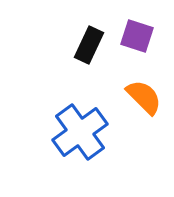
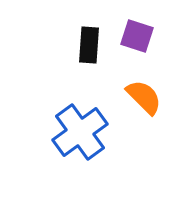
black rectangle: rotated 21 degrees counterclockwise
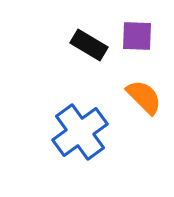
purple square: rotated 16 degrees counterclockwise
black rectangle: rotated 63 degrees counterclockwise
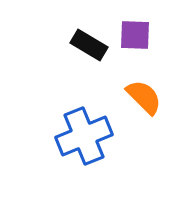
purple square: moved 2 px left, 1 px up
blue cross: moved 4 px right, 4 px down; rotated 14 degrees clockwise
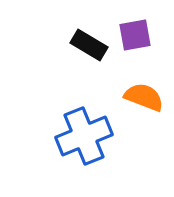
purple square: rotated 12 degrees counterclockwise
orange semicircle: rotated 24 degrees counterclockwise
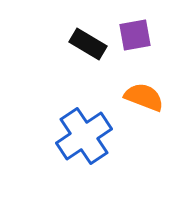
black rectangle: moved 1 px left, 1 px up
blue cross: rotated 12 degrees counterclockwise
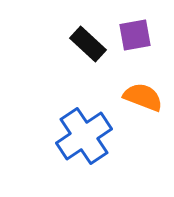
black rectangle: rotated 12 degrees clockwise
orange semicircle: moved 1 px left
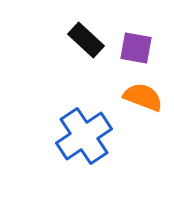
purple square: moved 1 px right, 13 px down; rotated 20 degrees clockwise
black rectangle: moved 2 px left, 4 px up
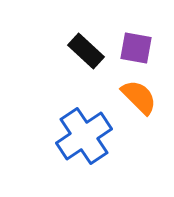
black rectangle: moved 11 px down
orange semicircle: moved 4 px left; rotated 24 degrees clockwise
